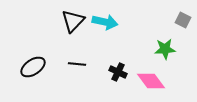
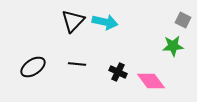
green star: moved 8 px right, 3 px up
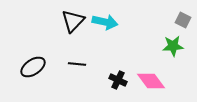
black cross: moved 8 px down
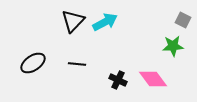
cyan arrow: rotated 40 degrees counterclockwise
black ellipse: moved 4 px up
pink diamond: moved 2 px right, 2 px up
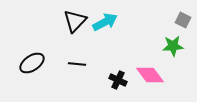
black triangle: moved 2 px right
black ellipse: moved 1 px left
pink diamond: moved 3 px left, 4 px up
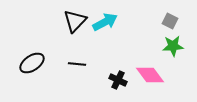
gray square: moved 13 px left, 1 px down
